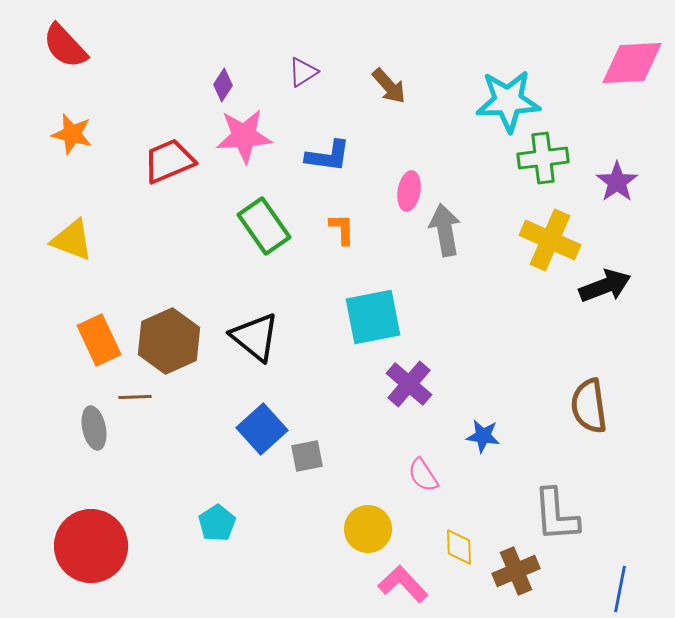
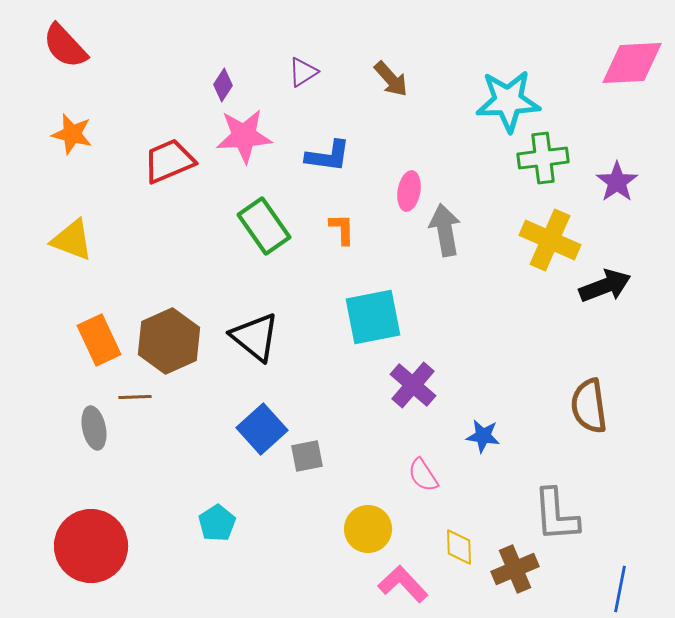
brown arrow: moved 2 px right, 7 px up
purple cross: moved 4 px right, 1 px down
brown cross: moved 1 px left, 2 px up
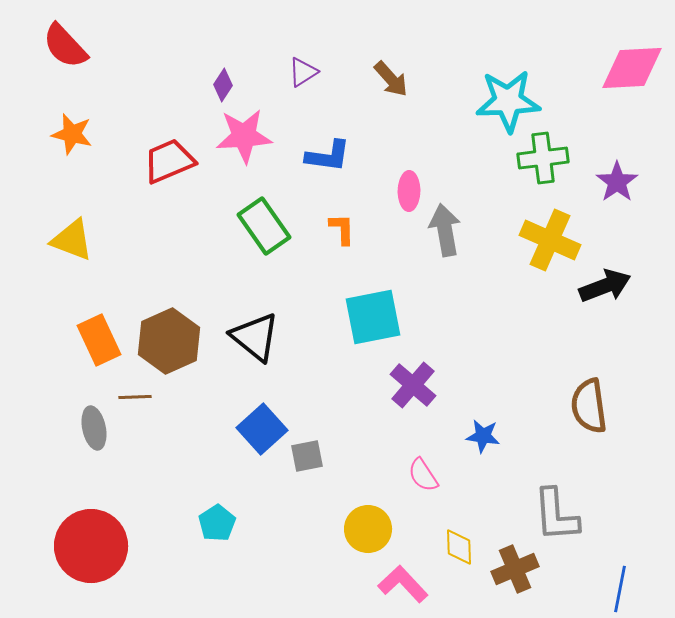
pink diamond: moved 5 px down
pink ellipse: rotated 9 degrees counterclockwise
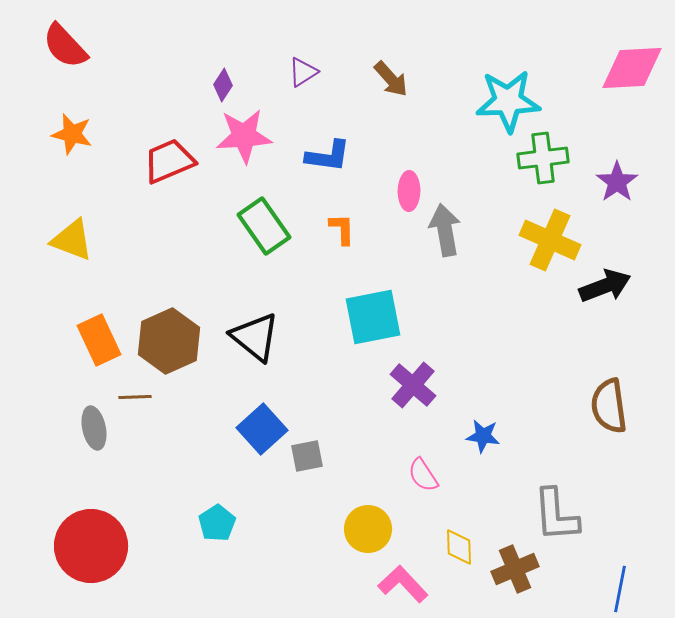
brown semicircle: moved 20 px right
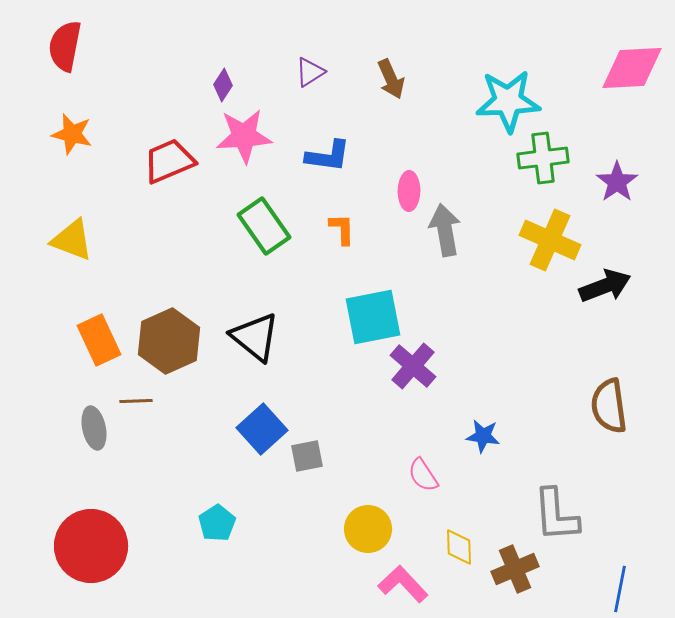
red semicircle: rotated 54 degrees clockwise
purple triangle: moved 7 px right
brown arrow: rotated 18 degrees clockwise
purple cross: moved 19 px up
brown line: moved 1 px right, 4 px down
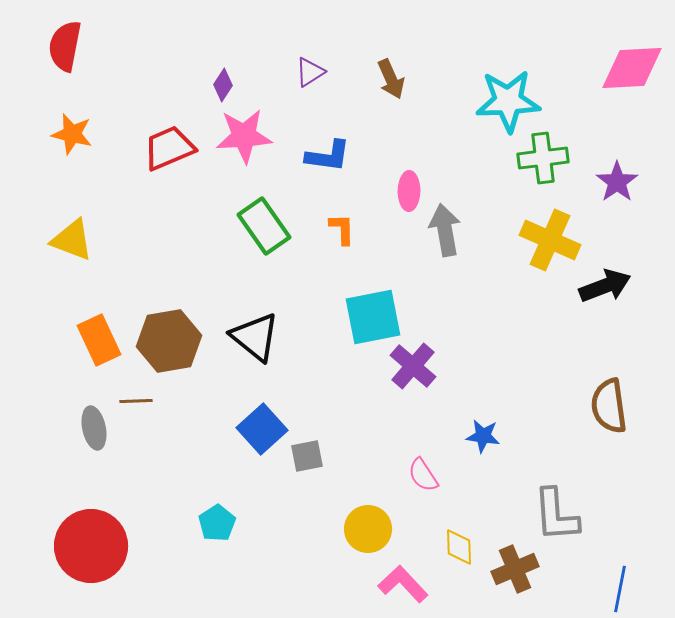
red trapezoid: moved 13 px up
brown hexagon: rotated 14 degrees clockwise
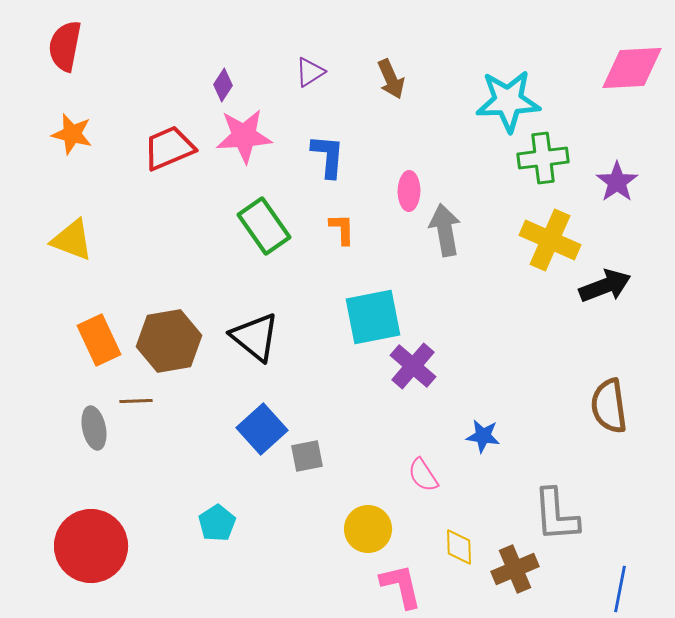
blue L-shape: rotated 93 degrees counterclockwise
pink L-shape: moved 2 px left, 2 px down; rotated 30 degrees clockwise
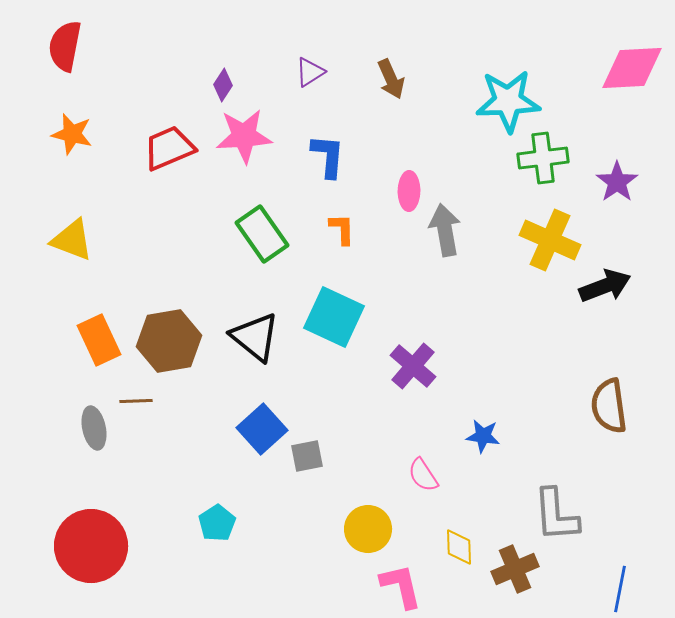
green rectangle: moved 2 px left, 8 px down
cyan square: moved 39 px left; rotated 36 degrees clockwise
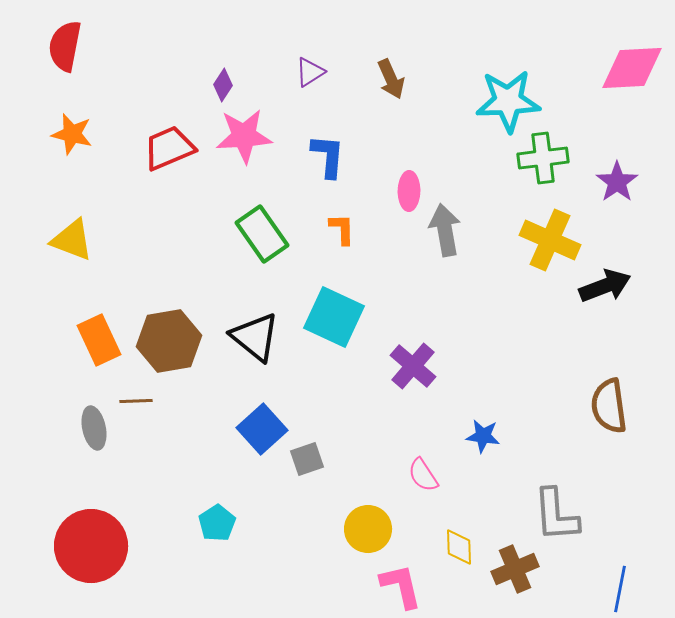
gray square: moved 3 px down; rotated 8 degrees counterclockwise
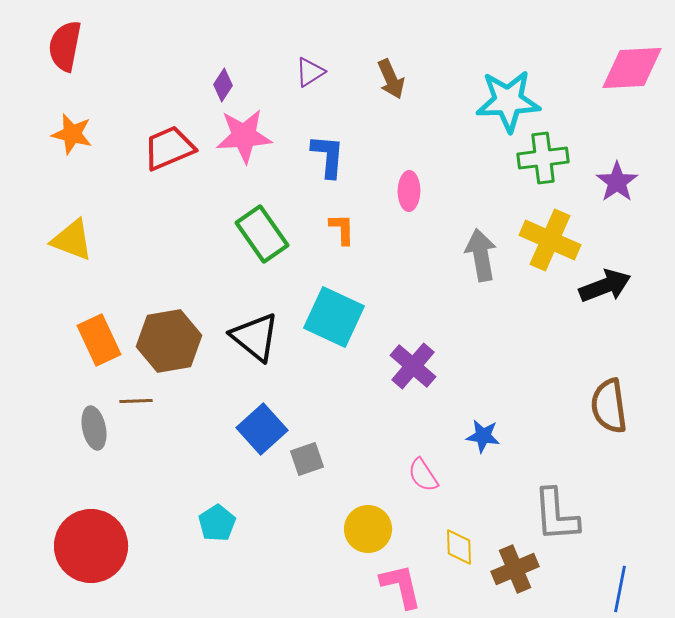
gray arrow: moved 36 px right, 25 px down
